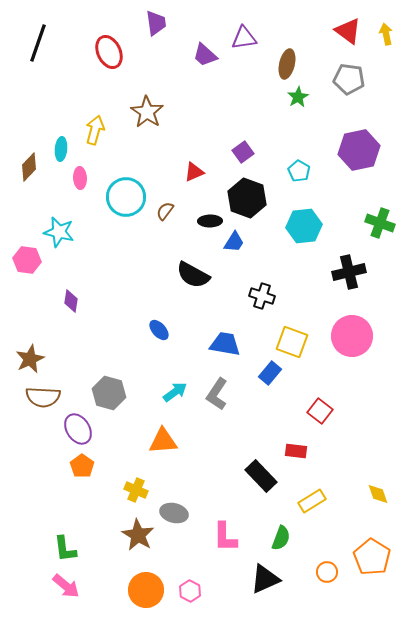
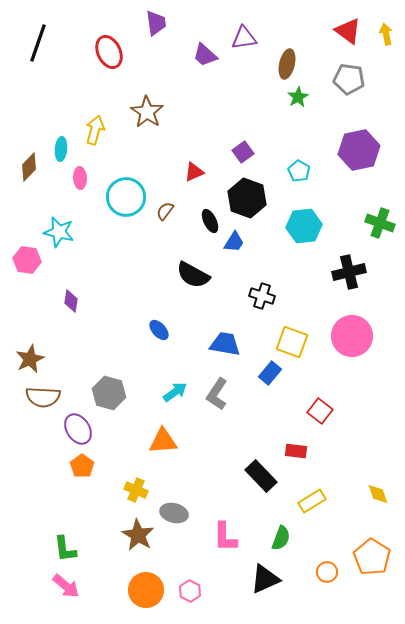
black ellipse at (210, 221): rotated 65 degrees clockwise
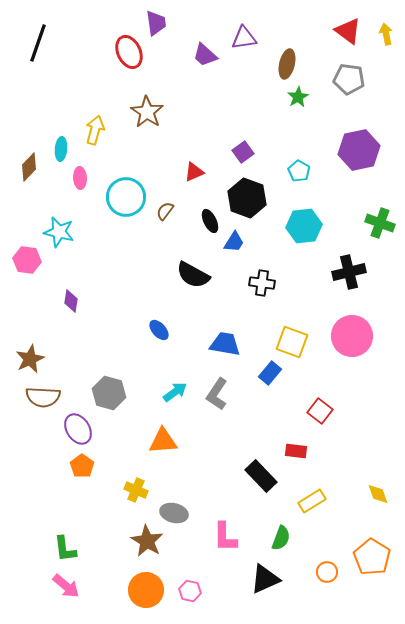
red ellipse at (109, 52): moved 20 px right
black cross at (262, 296): moved 13 px up; rotated 10 degrees counterclockwise
brown star at (138, 535): moved 9 px right, 6 px down
pink hexagon at (190, 591): rotated 15 degrees counterclockwise
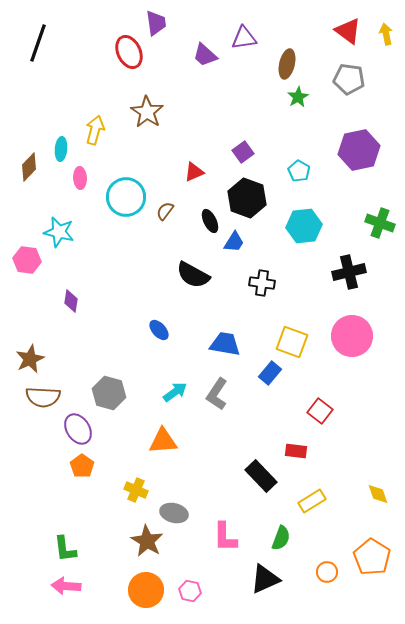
pink arrow at (66, 586): rotated 144 degrees clockwise
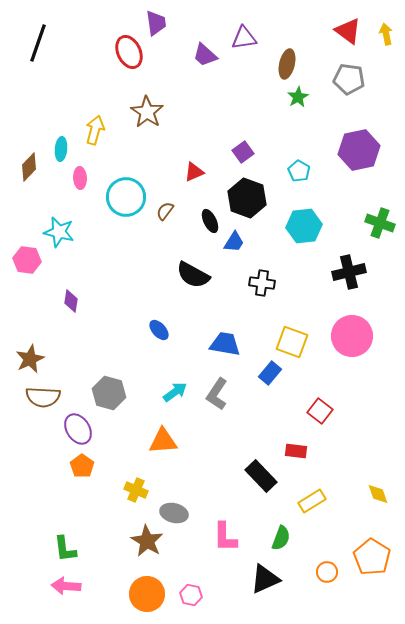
orange circle at (146, 590): moved 1 px right, 4 px down
pink hexagon at (190, 591): moved 1 px right, 4 px down
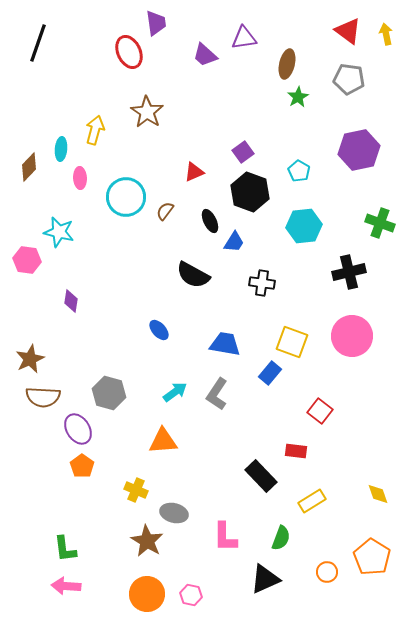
black hexagon at (247, 198): moved 3 px right, 6 px up
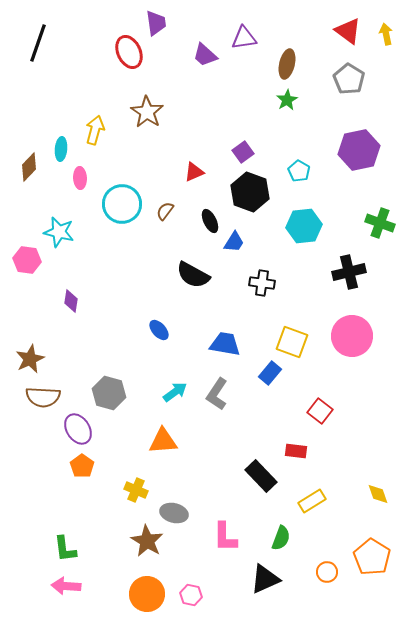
gray pentagon at (349, 79): rotated 24 degrees clockwise
green star at (298, 97): moved 11 px left, 3 px down
cyan circle at (126, 197): moved 4 px left, 7 px down
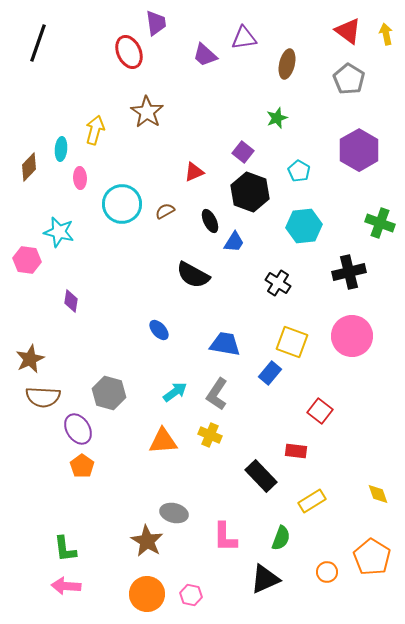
green star at (287, 100): moved 10 px left, 18 px down; rotated 10 degrees clockwise
purple hexagon at (359, 150): rotated 18 degrees counterclockwise
purple square at (243, 152): rotated 15 degrees counterclockwise
brown semicircle at (165, 211): rotated 24 degrees clockwise
black cross at (262, 283): moved 16 px right; rotated 25 degrees clockwise
yellow cross at (136, 490): moved 74 px right, 55 px up
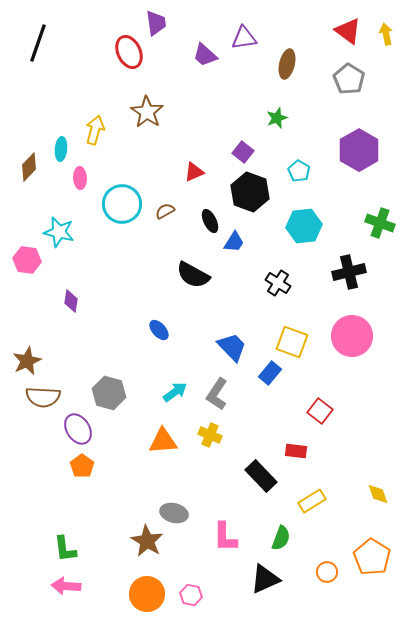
blue trapezoid at (225, 344): moved 7 px right, 3 px down; rotated 36 degrees clockwise
brown star at (30, 359): moved 3 px left, 2 px down
